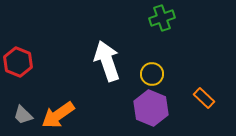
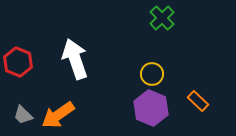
green cross: rotated 25 degrees counterclockwise
white arrow: moved 32 px left, 2 px up
orange rectangle: moved 6 px left, 3 px down
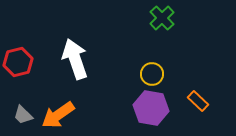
red hexagon: rotated 24 degrees clockwise
purple hexagon: rotated 12 degrees counterclockwise
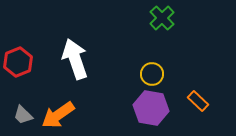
red hexagon: rotated 8 degrees counterclockwise
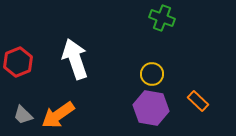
green cross: rotated 25 degrees counterclockwise
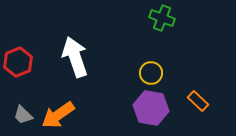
white arrow: moved 2 px up
yellow circle: moved 1 px left, 1 px up
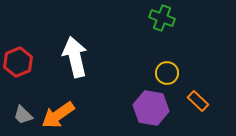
white arrow: rotated 6 degrees clockwise
yellow circle: moved 16 px right
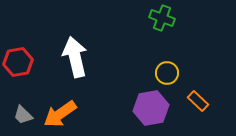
red hexagon: rotated 12 degrees clockwise
purple hexagon: rotated 20 degrees counterclockwise
orange arrow: moved 2 px right, 1 px up
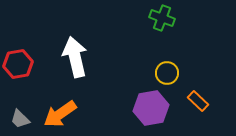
red hexagon: moved 2 px down
gray trapezoid: moved 3 px left, 4 px down
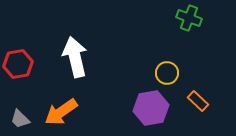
green cross: moved 27 px right
orange arrow: moved 1 px right, 2 px up
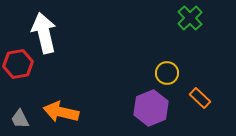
green cross: moved 1 px right; rotated 25 degrees clockwise
white arrow: moved 31 px left, 24 px up
orange rectangle: moved 2 px right, 3 px up
purple hexagon: rotated 12 degrees counterclockwise
orange arrow: rotated 48 degrees clockwise
gray trapezoid: rotated 20 degrees clockwise
